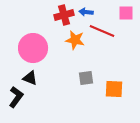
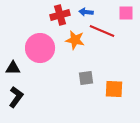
red cross: moved 4 px left
pink circle: moved 7 px right
black triangle: moved 17 px left, 10 px up; rotated 21 degrees counterclockwise
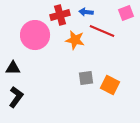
pink square: rotated 21 degrees counterclockwise
pink circle: moved 5 px left, 13 px up
orange square: moved 4 px left, 4 px up; rotated 24 degrees clockwise
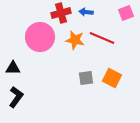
red cross: moved 1 px right, 2 px up
red line: moved 7 px down
pink circle: moved 5 px right, 2 px down
orange square: moved 2 px right, 7 px up
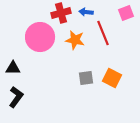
red line: moved 1 px right, 5 px up; rotated 45 degrees clockwise
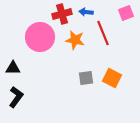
red cross: moved 1 px right, 1 px down
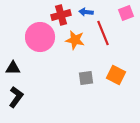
red cross: moved 1 px left, 1 px down
orange square: moved 4 px right, 3 px up
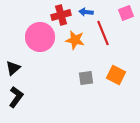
black triangle: rotated 42 degrees counterclockwise
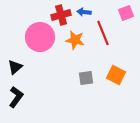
blue arrow: moved 2 px left
black triangle: moved 2 px right, 1 px up
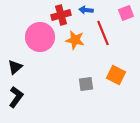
blue arrow: moved 2 px right, 2 px up
gray square: moved 6 px down
